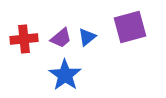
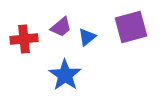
purple square: moved 1 px right
purple trapezoid: moved 11 px up
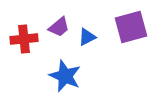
purple trapezoid: moved 2 px left
blue triangle: rotated 12 degrees clockwise
blue star: moved 1 px down; rotated 12 degrees counterclockwise
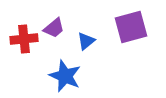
purple trapezoid: moved 5 px left, 1 px down
blue triangle: moved 1 px left, 4 px down; rotated 12 degrees counterclockwise
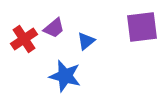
purple square: moved 11 px right; rotated 8 degrees clockwise
red cross: rotated 28 degrees counterclockwise
blue star: rotated 8 degrees counterclockwise
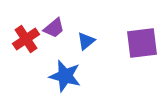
purple square: moved 16 px down
red cross: moved 2 px right
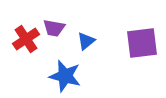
purple trapezoid: rotated 50 degrees clockwise
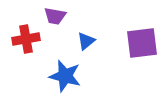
purple trapezoid: moved 1 px right, 12 px up
red cross: rotated 24 degrees clockwise
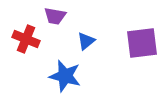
red cross: rotated 32 degrees clockwise
